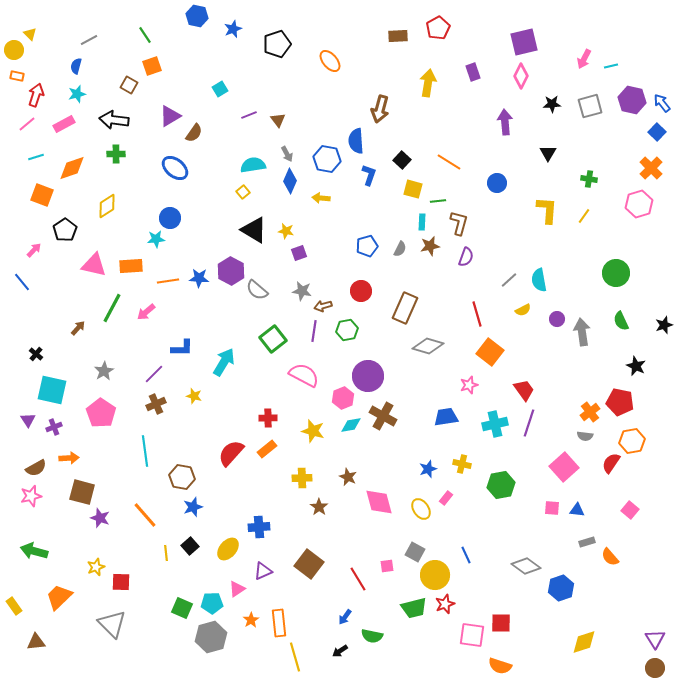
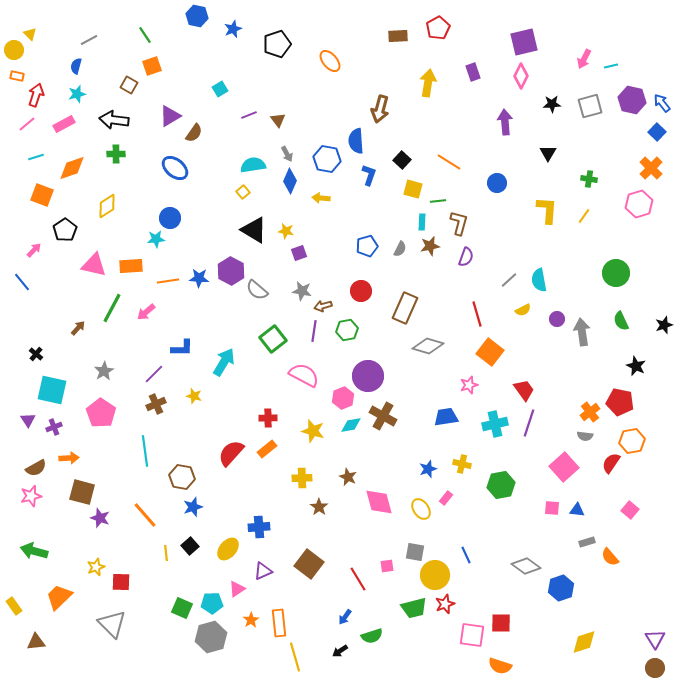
gray square at (415, 552): rotated 18 degrees counterclockwise
green semicircle at (372, 636): rotated 30 degrees counterclockwise
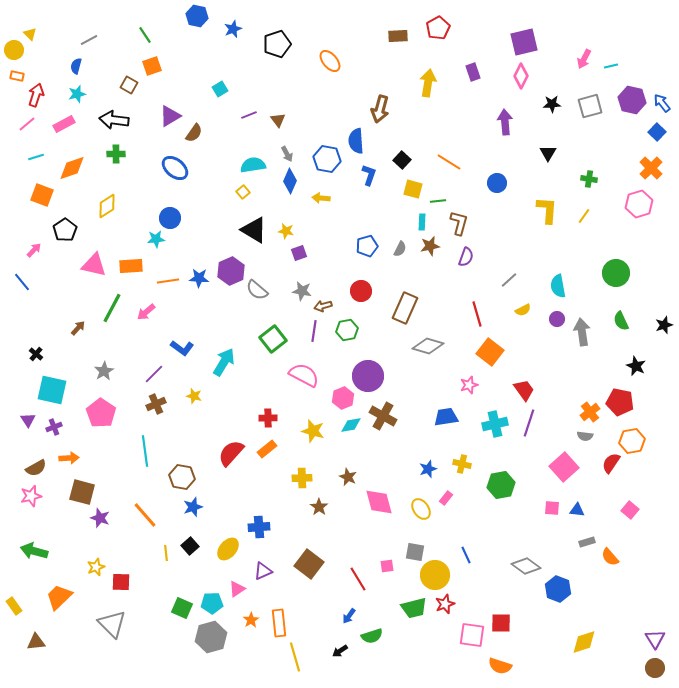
purple hexagon at (231, 271): rotated 8 degrees clockwise
cyan semicircle at (539, 280): moved 19 px right, 6 px down
blue L-shape at (182, 348): rotated 35 degrees clockwise
blue hexagon at (561, 588): moved 3 px left, 1 px down; rotated 20 degrees counterclockwise
blue arrow at (345, 617): moved 4 px right, 1 px up
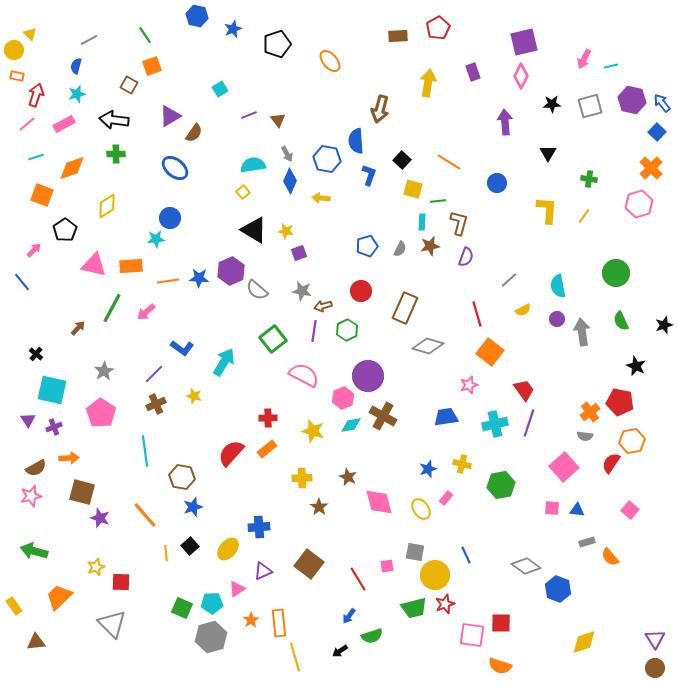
green hexagon at (347, 330): rotated 15 degrees counterclockwise
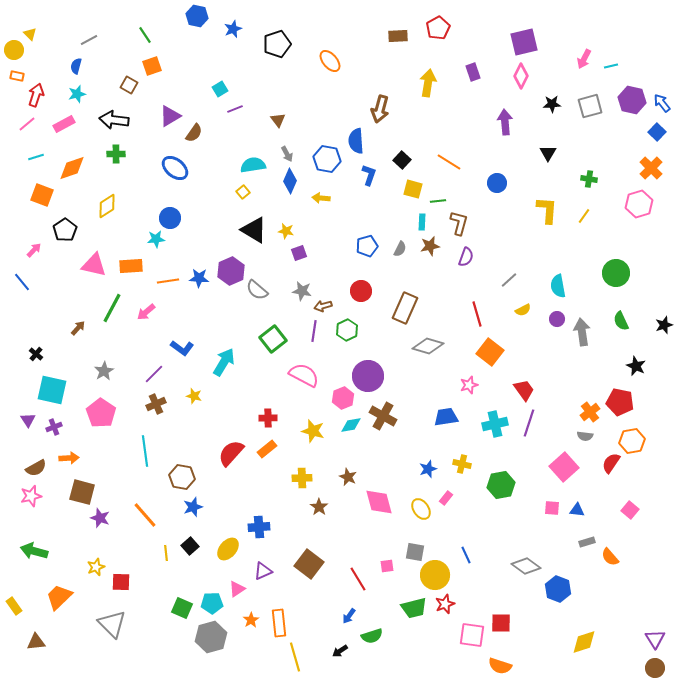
purple line at (249, 115): moved 14 px left, 6 px up
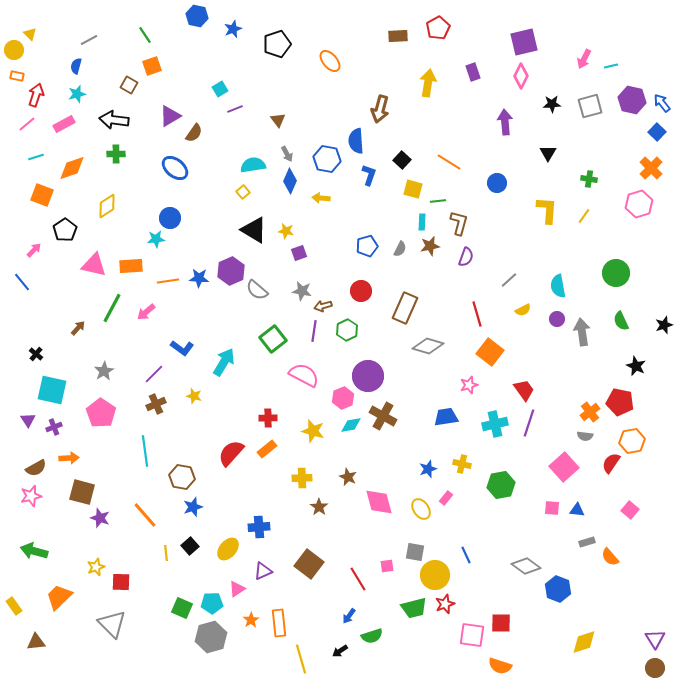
yellow line at (295, 657): moved 6 px right, 2 px down
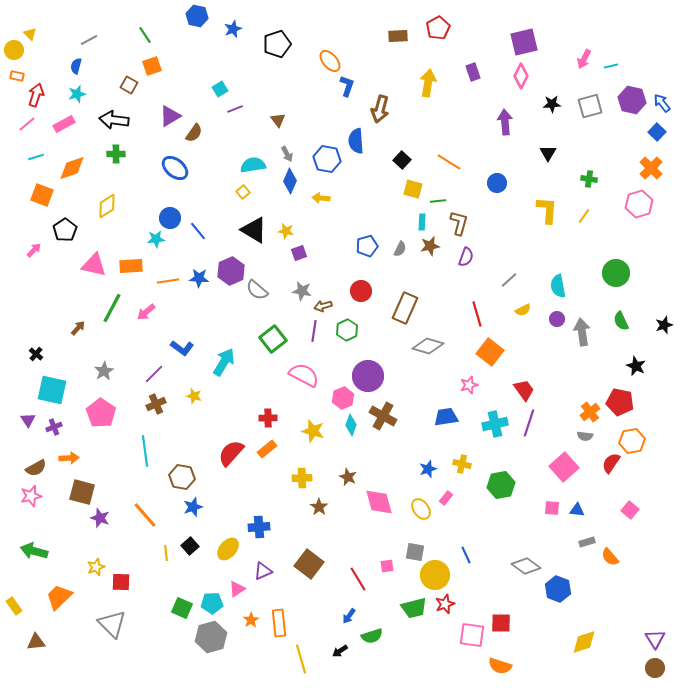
blue L-shape at (369, 175): moved 22 px left, 89 px up
blue line at (22, 282): moved 176 px right, 51 px up
cyan diamond at (351, 425): rotated 60 degrees counterclockwise
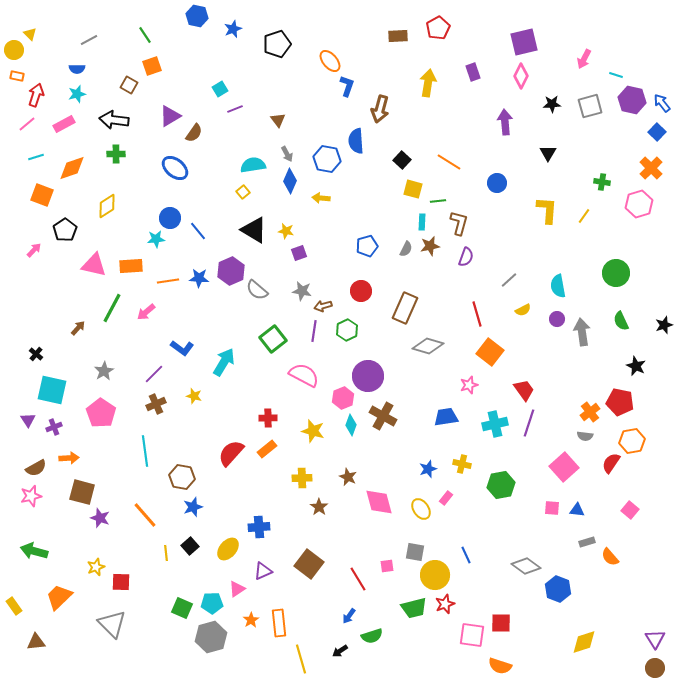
blue semicircle at (76, 66): moved 1 px right, 3 px down; rotated 105 degrees counterclockwise
cyan line at (611, 66): moved 5 px right, 9 px down; rotated 32 degrees clockwise
green cross at (589, 179): moved 13 px right, 3 px down
gray semicircle at (400, 249): moved 6 px right
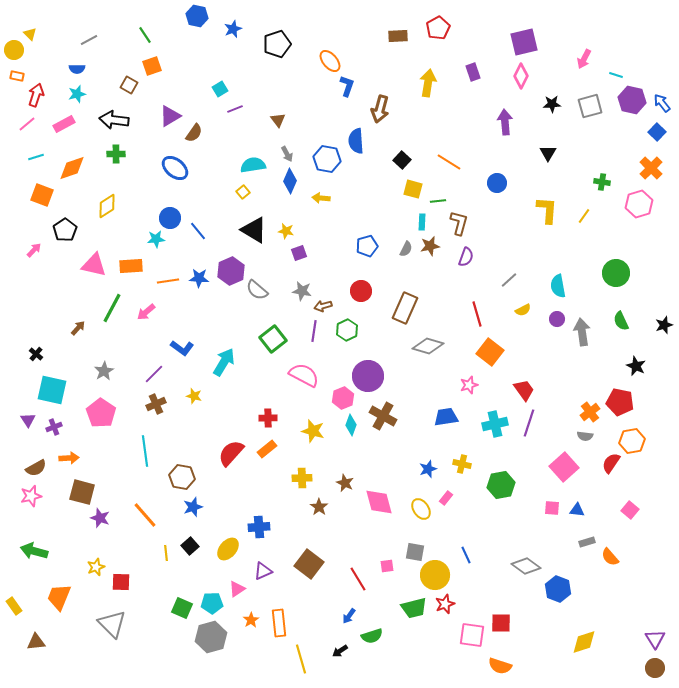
brown star at (348, 477): moved 3 px left, 6 px down
orange trapezoid at (59, 597): rotated 24 degrees counterclockwise
